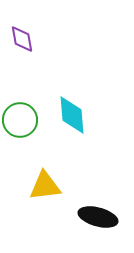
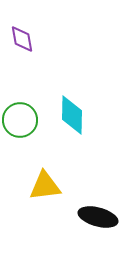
cyan diamond: rotated 6 degrees clockwise
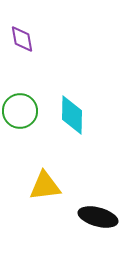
green circle: moved 9 px up
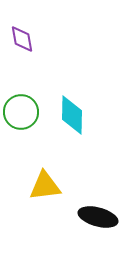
green circle: moved 1 px right, 1 px down
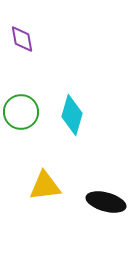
cyan diamond: rotated 15 degrees clockwise
black ellipse: moved 8 px right, 15 px up
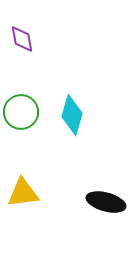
yellow triangle: moved 22 px left, 7 px down
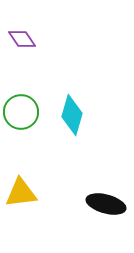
purple diamond: rotated 24 degrees counterclockwise
yellow triangle: moved 2 px left
black ellipse: moved 2 px down
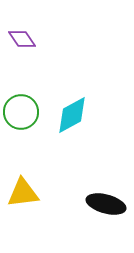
cyan diamond: rotated 45 degrees clockwise
yellow triangle: moved 2 px right
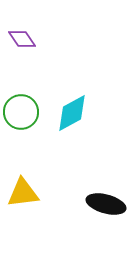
cyan diamond: moved 2 px up
